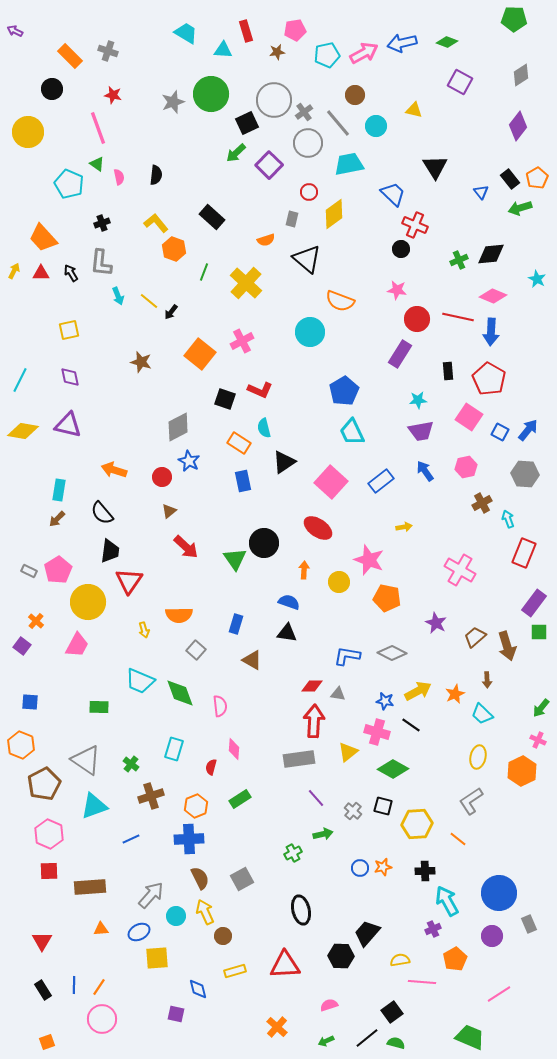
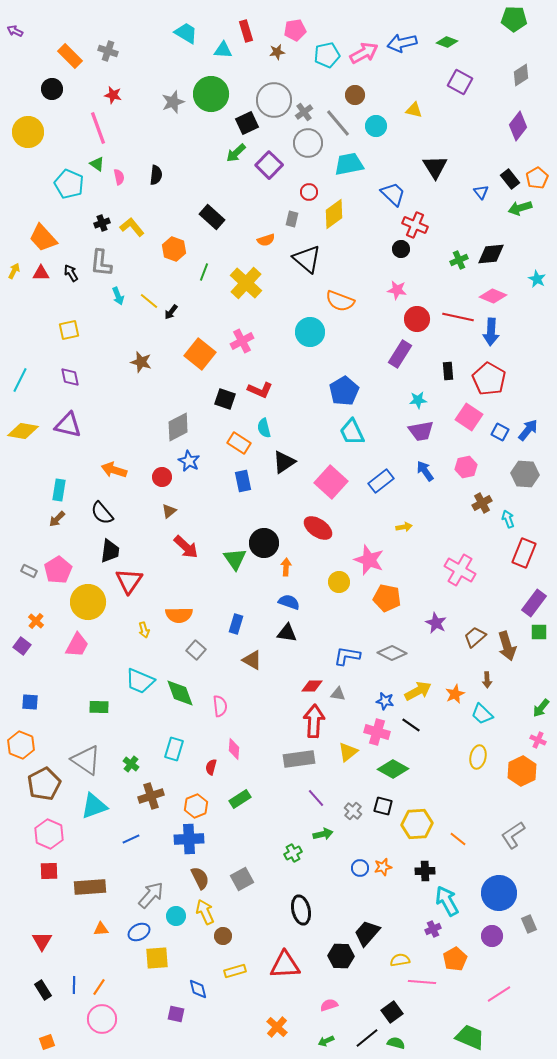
yellow L-shape at (156, 223): moved 24 px left, 4 px down
orange arrow at (304, 570): moved 18 px left, 3 px up
gray L-shape at (471, 801): moved 42 px right, 34 px down
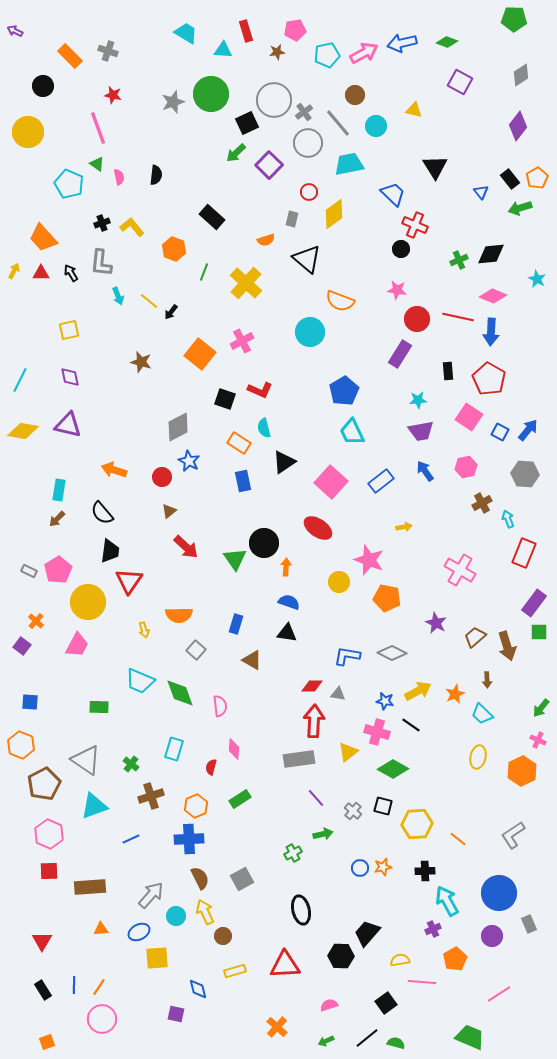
black circle at (52, 89): moved 9 px left, 3 px up
black square at (392, 1012): moved 6 px left, 9 px up
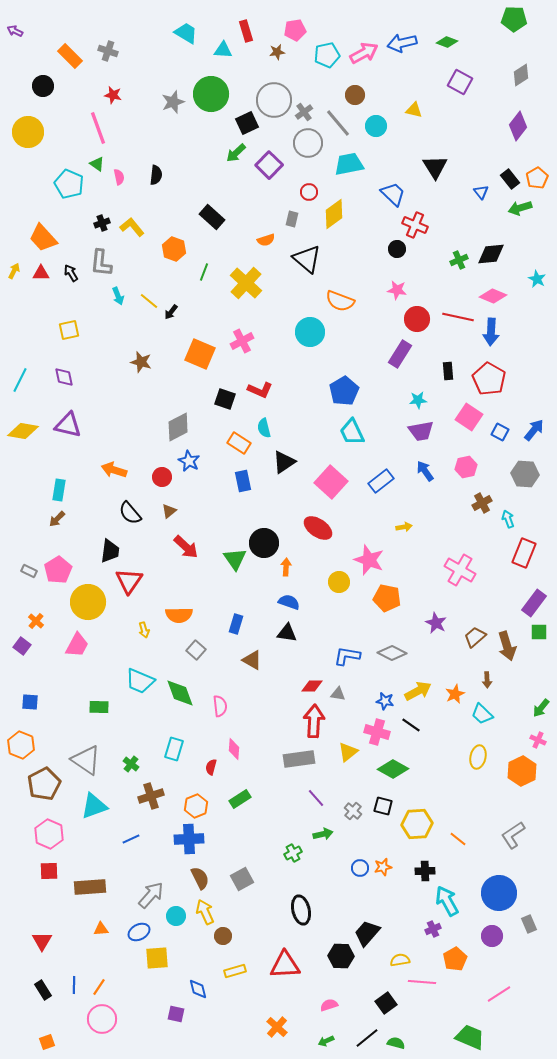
black circle at (401, 249): moved 4 px left
orange square at (200, 354): rotated 16 degrees counterclockwise
purple diamond at (70, 377): moved 6 px left
blue arrow at (528, 430): moved 6 px right
black semicircle at (102, 513): moved 28 px right
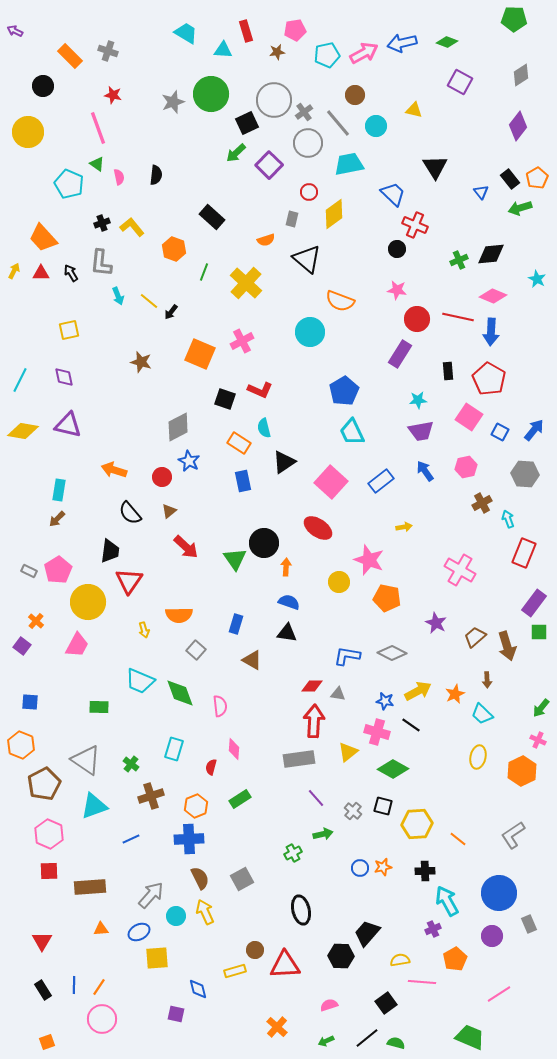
brown circle at (223, 936): moved 32 px right, 14 px down
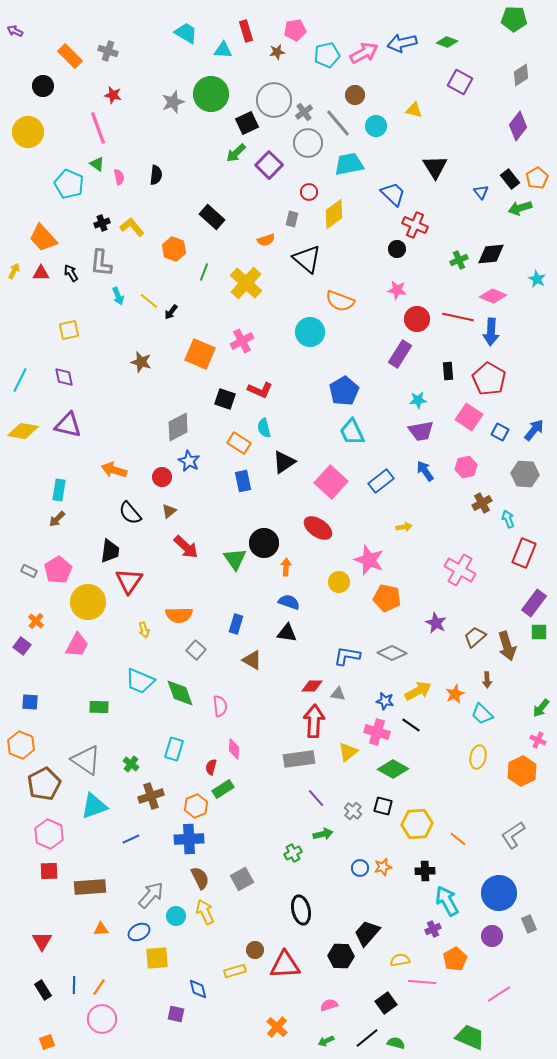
green rectangle at (240, 799): moved 17 px left, 10 px up
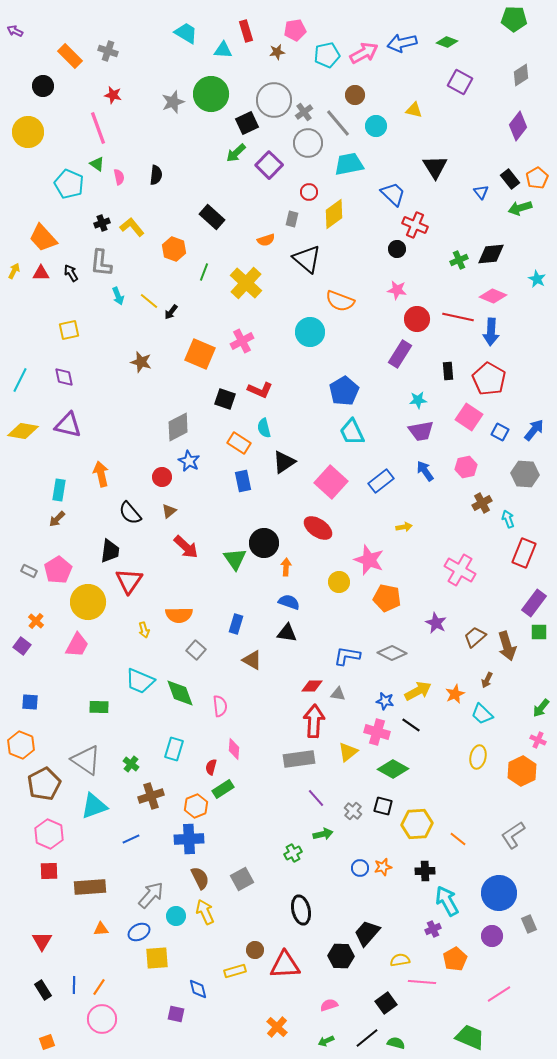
orange arrow at (114, 470): moved 13 px left, 4 px down; rotated 60 degrees clockwise
brown arrow at (487, 680): rotated 28 degrees clockwise
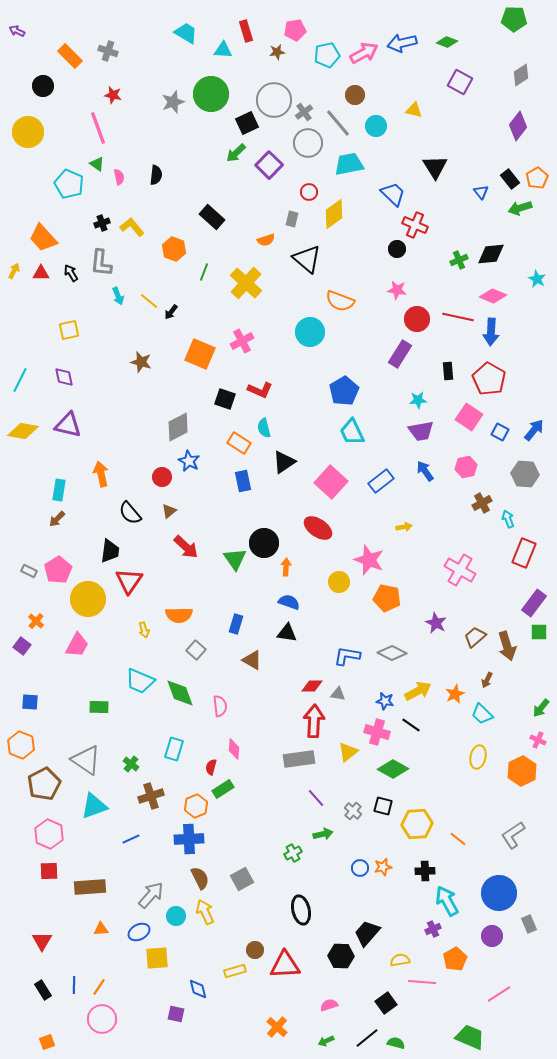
purple arrow at (15, 31): moved 2 px right
yellow circle at (88, 602): moved 3 px up
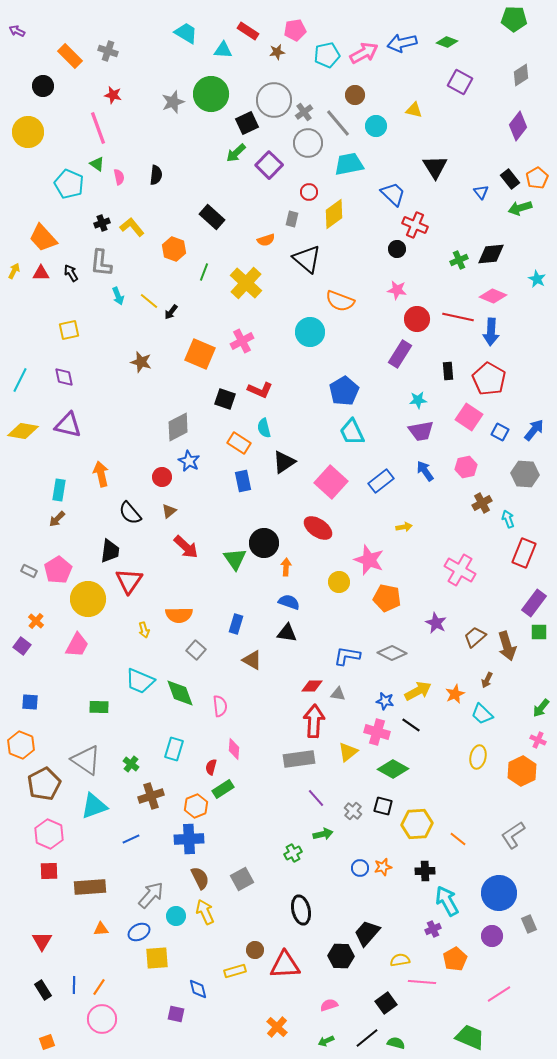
red rectangle at (246, 31): moved 2 px right; rotated 40 degrees counterclockwise
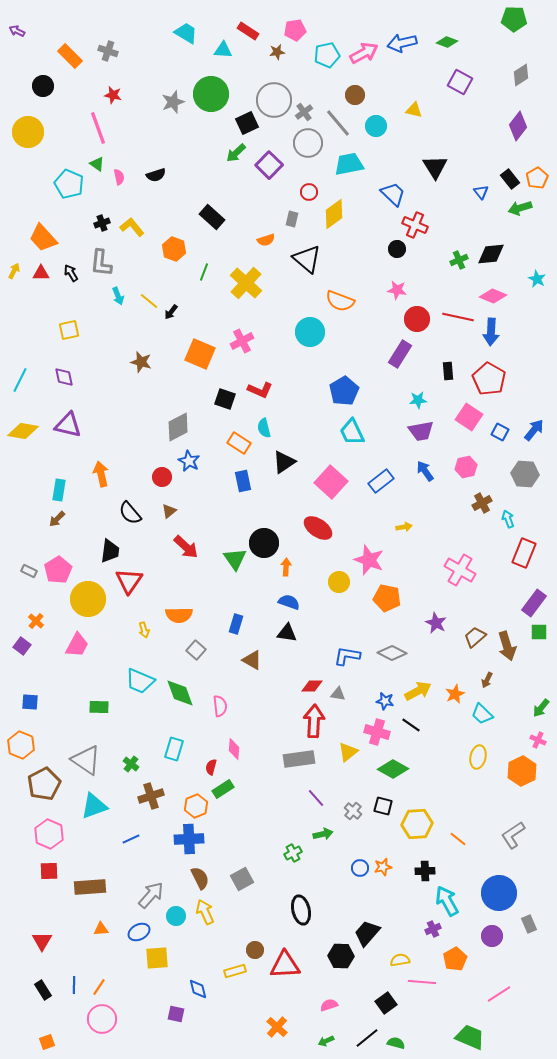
black semicircle at (156, 175): rotated 66 degrees clockwise
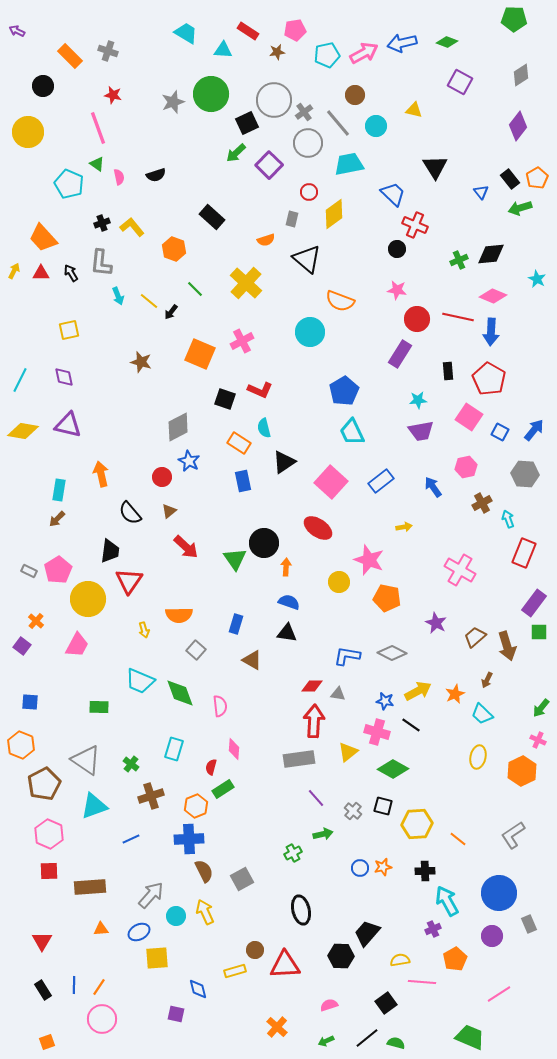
green line at (204, 272): moved 9 px left, 17 px down; rotated 66 degrees counterclockwise
blue arrow at (425, 471): moved 8 px right, 16 px down
brown semicircle at (200, 878): moved 4 px right, 7 px up
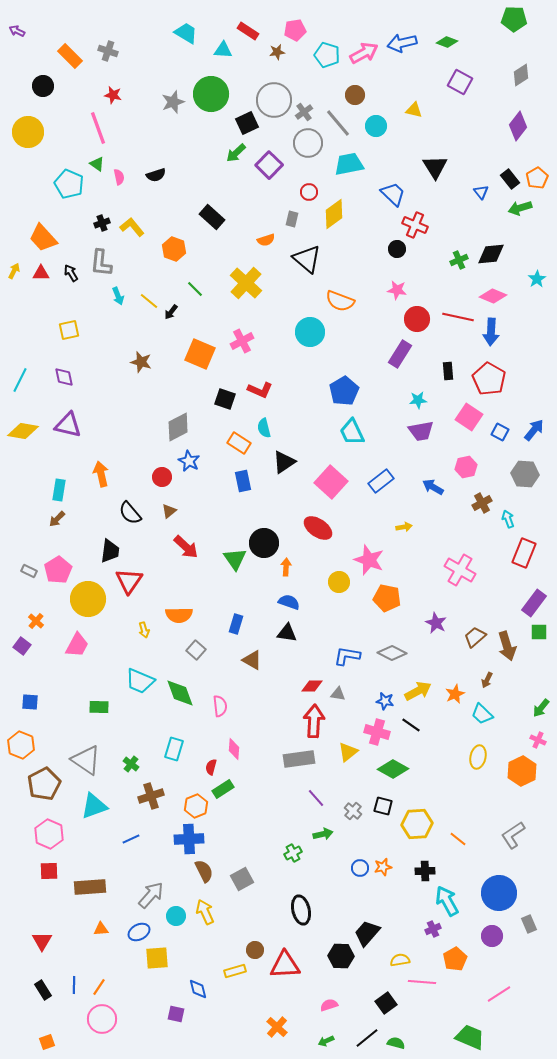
cyan pentagon at (327, 55): rotated 30 degrees clockwise
cyan star at (537, 279): rotated 12 degrees clockwise
blue arrow at (433, 487): rotated 25 degrees counterclockwise
